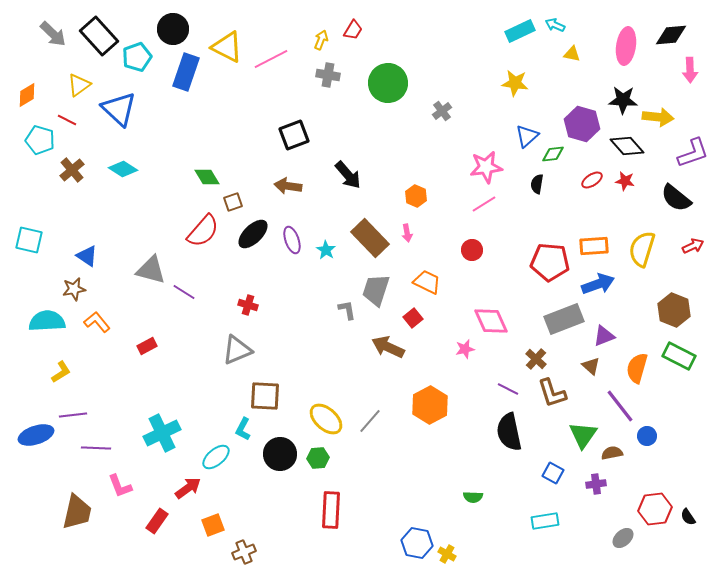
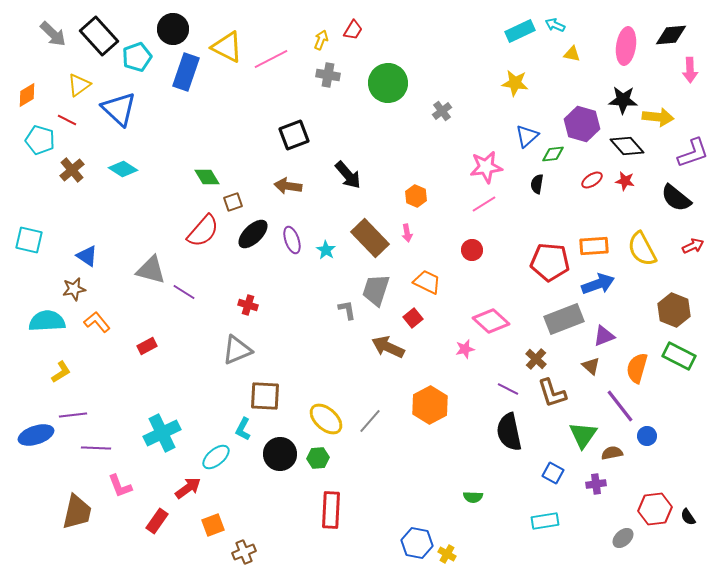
yellow semicircle at (642, 249): rotated 45 degrees counterclockwise
pink diamond at (491, 321): rotated 24 degrees counterclockwise
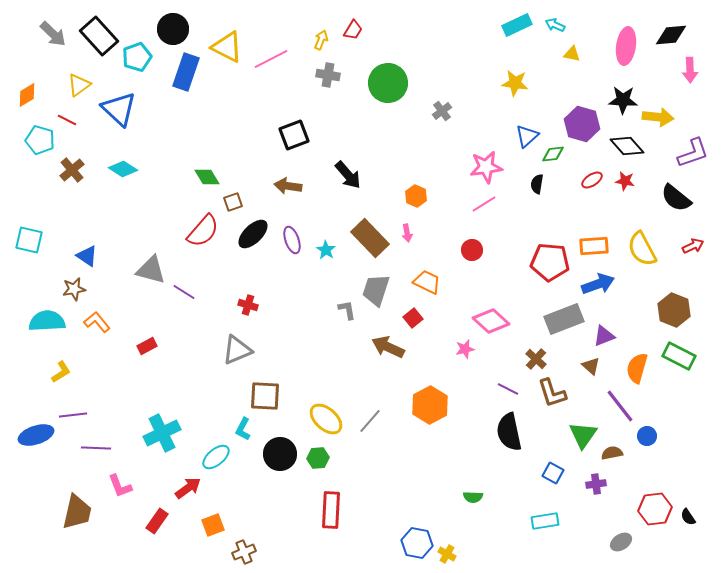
cyan rectangle at (520, 31): moved 3 px left, 6 px up
gray ellipse at (623, 538): moved 2 px left, 4 px down; rotated 10 degrees clockwise
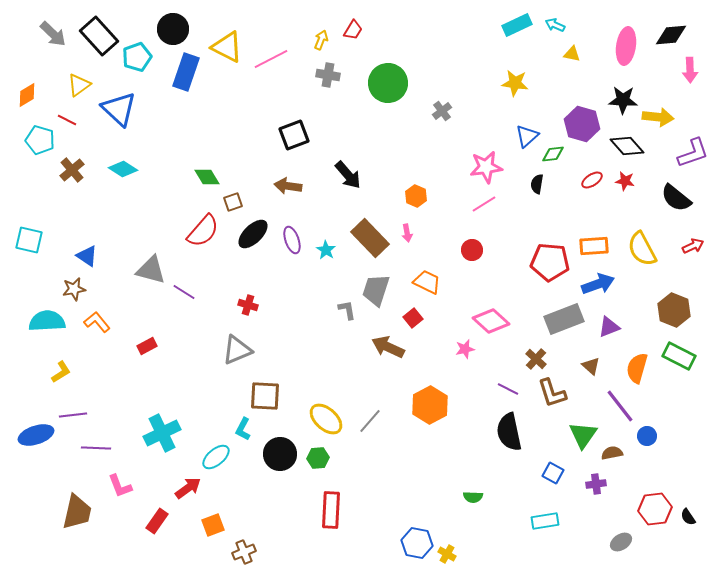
purple triangle at (604, 336): moved 5 px right, 9 px up
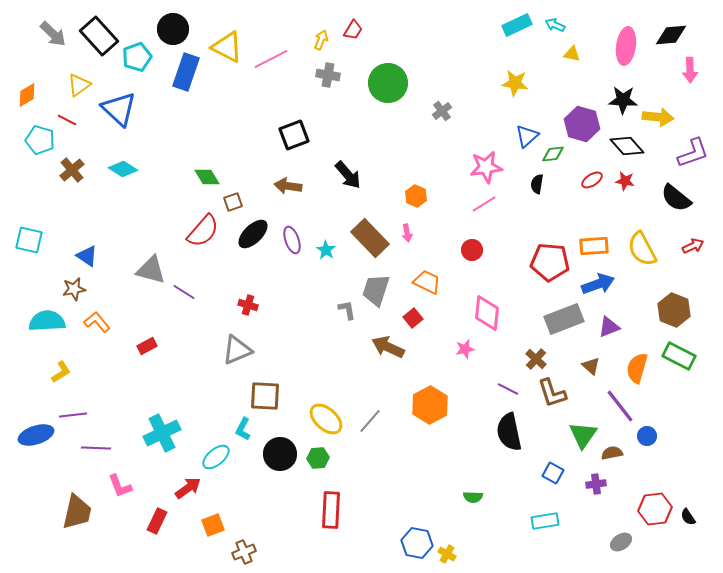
pink diamond at (491, 321): moved 4 px left, 8 px up; rotated 54 degrees clockwise
red rectangle at (157, 521): rotated 10 degrees counterclockwise
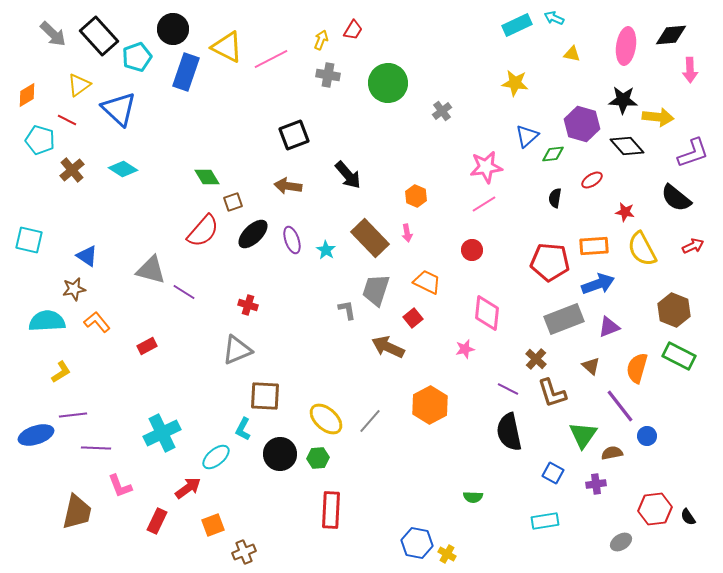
cyan arrow at (555, 25): moved 1 px left, 7 px up
red star at (625, 181): moved 31 px down
black semicircle at (537, 184): moved 18 px right, 14 px down
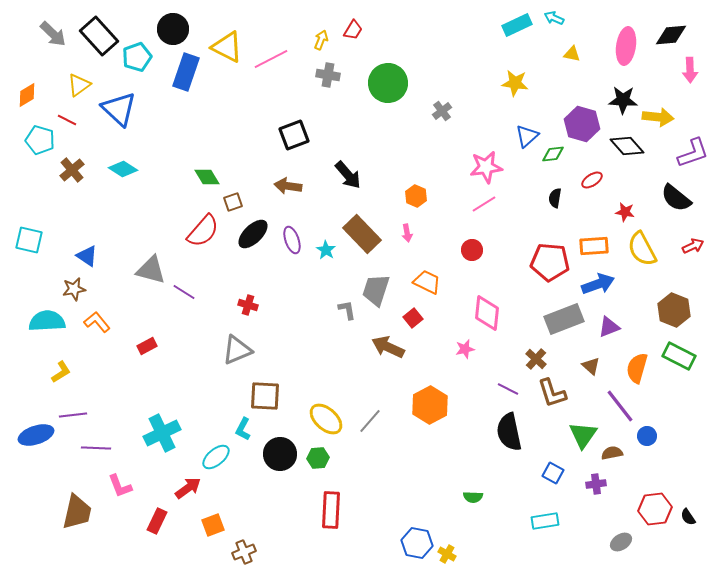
brown rectangle at (370, 238): moved 8 px left, 4 px up
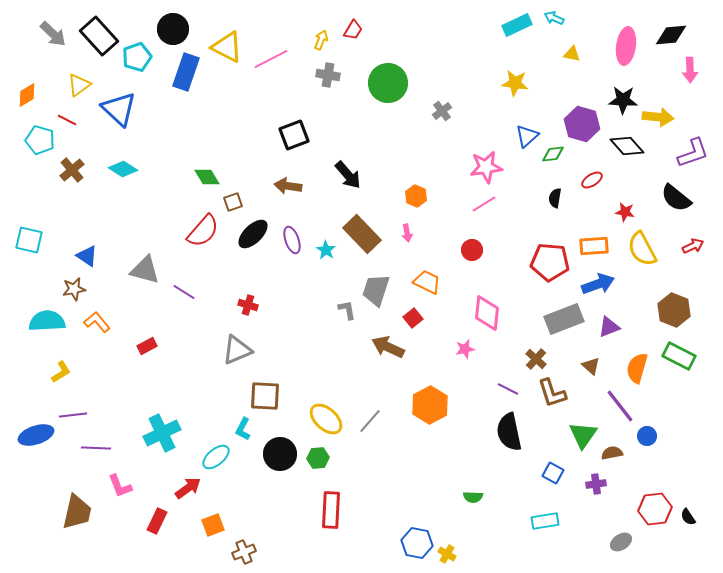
gray triangle at (151, 270): moved 6 px left
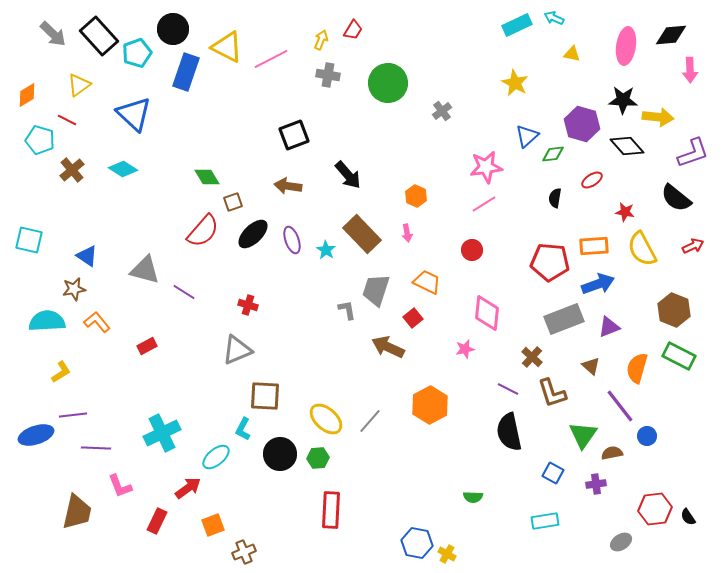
cyan pentagon at (137, 57): moved 4 px up
yellow star at (515, 83): rotated 20 degrees clockwise
blue triangle at (119, 109): moved 15 px right, 5 px down
brown cross at (536, 359): moved 4 px left, 2 px up
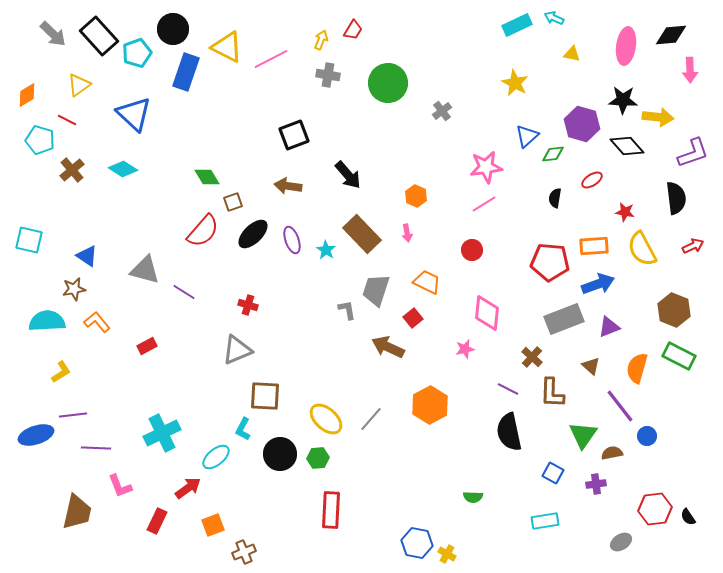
black semicircle at (676, 198): rotated 136 degrees counterclockwise
brown L-shape at (552, 393): rotated 20 degrees clockwise
gray line at (370, 421): moved 1 px right, 2 px up
